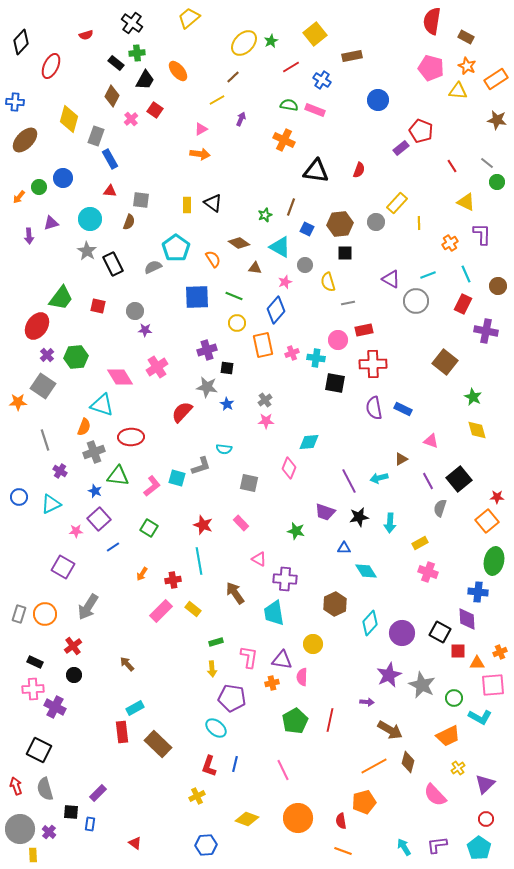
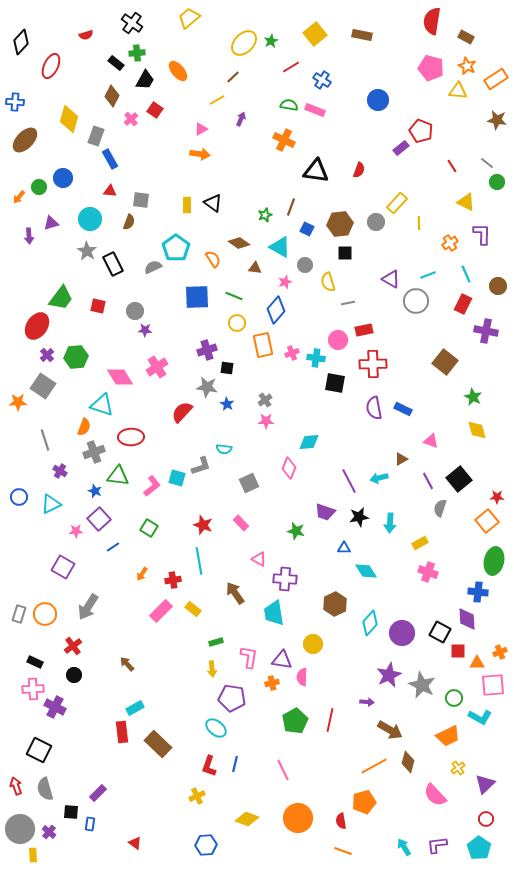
brown rectangle at (352, 56): moved 10 px right, 21 px up; rotated 24 degrees clockwise
gray square at (249, 483): rotated 36 degrees counterclockwise
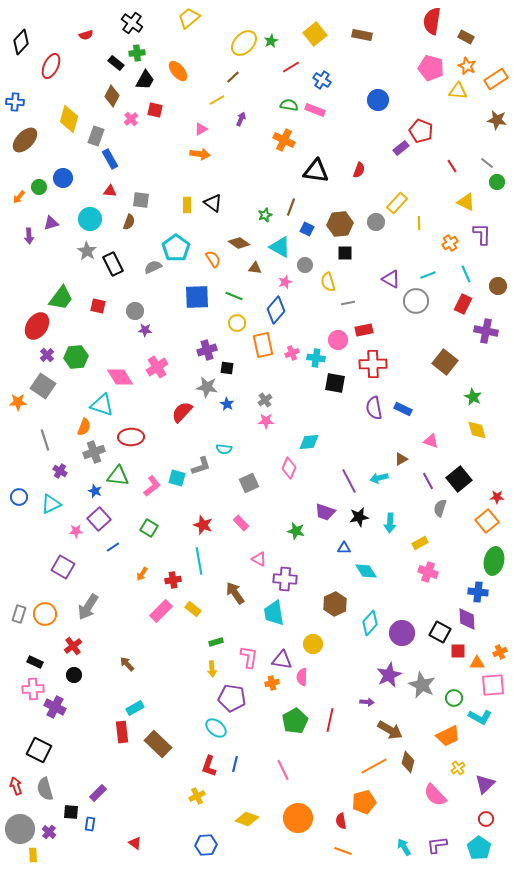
red square at (155, 110): rotated 21 degrees counterclockwise
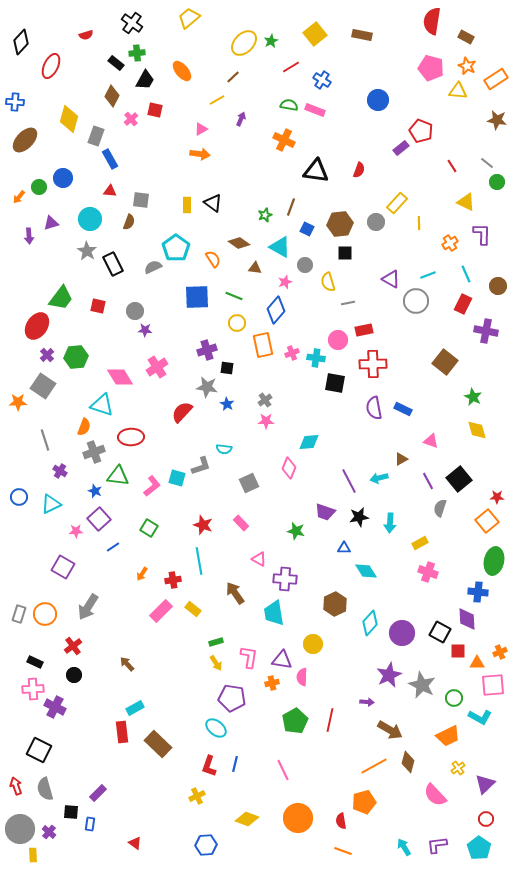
orange ellipse at (178, 71): moved 4 px right
yellow arrow at (212, 669): moved 4 px right, 6 px up; rotated 28 degrees counterclockwise
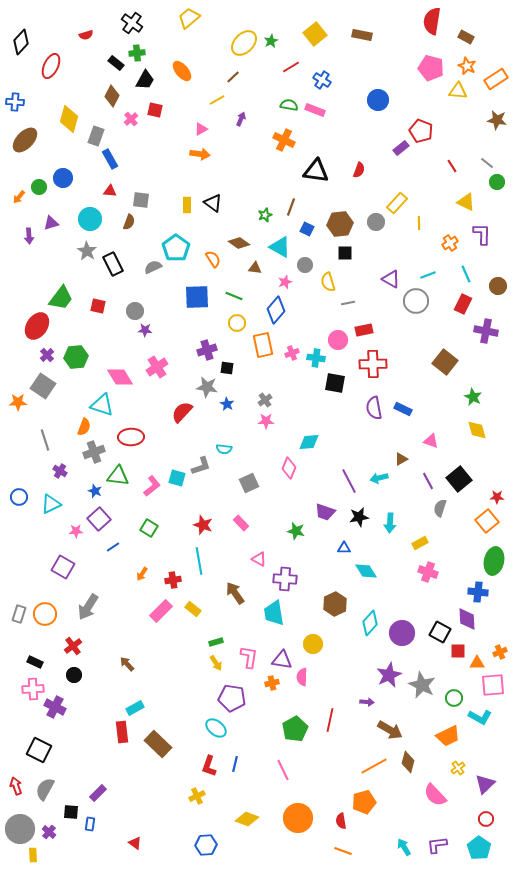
green pentagon at (295, 721): moved 8 px down
gray semicircle at (45, 789): rotated 45 degrees clockwise
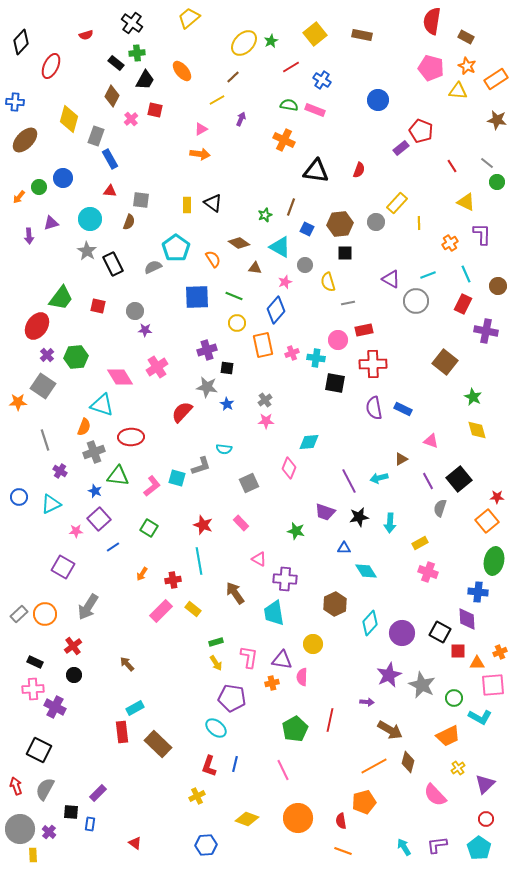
gray rectangle at (19, 614): rotated 30 degrees clockwise
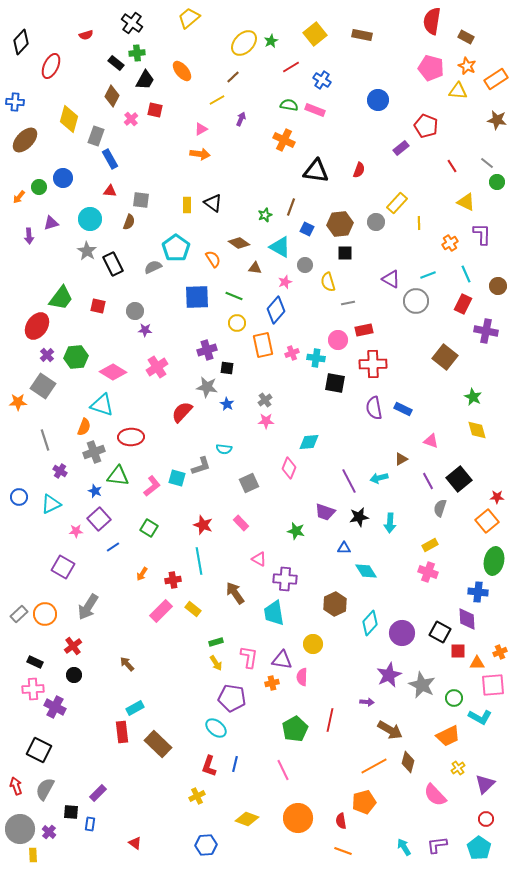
red pentagon at (421, 131): moved 5 px right, 5 px up
brown square at (445, 362): moved 5 px up
pink diamond at (120, 377): moved 7 px left, 5 px up; rotated 28 degrees counterclockwise
yellow rectangle at (420, 543): moved 10 px right, 2 px down
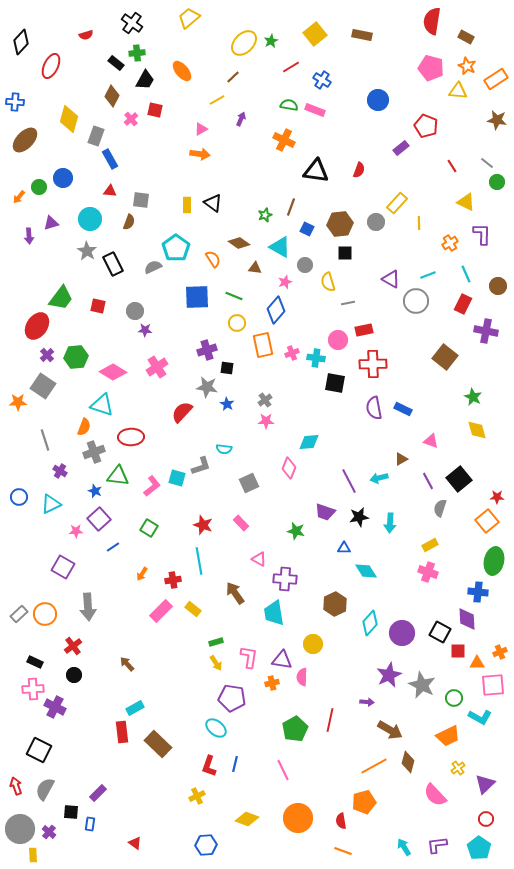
gray arrow at (88, 607): rotated 36 degrees counterclockwise
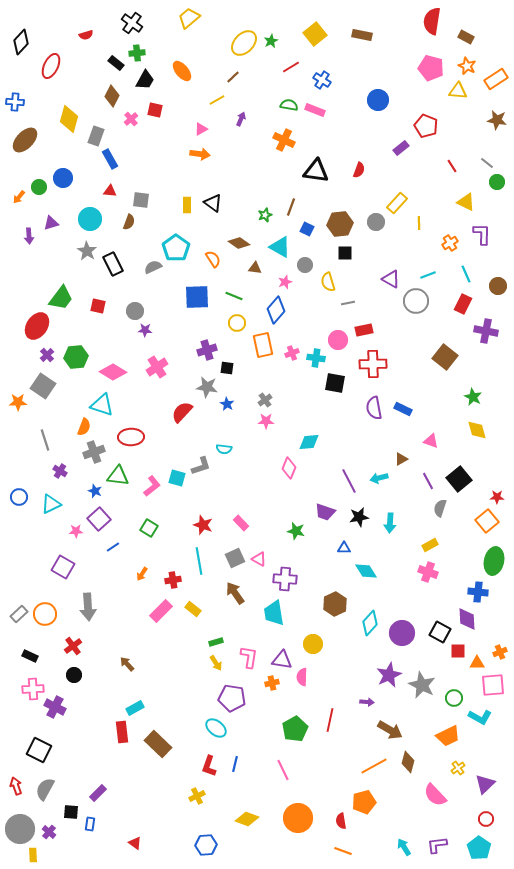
gray square at (249, 483): moved 14 px left, 75 px down
black rectangle at (35, 662): moved 5 px left, 6 px up
